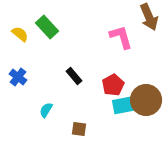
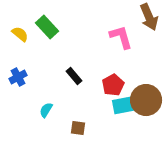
blue cross: rotated 24 degrees clockwise
brown square: moved 1 px left, 1 px up
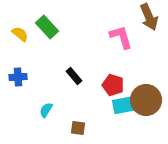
blue cross: rotated 24 degrees clockwise
red pentagon: rotated 25 degrees counterclockwise
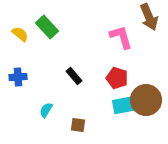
red pentagon: moved 4 px right, 7 px up
brown square: moved 3 px up
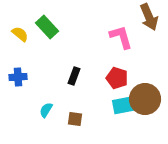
black rectangle: rotated 60 degrees clockwise
brown circle: moved 1 px left, 1 px up
brown square: moved 3 px left, 6 px up
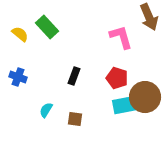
blue cross: rotated 24 degrees clockwise
brown circle: moved 2 px up
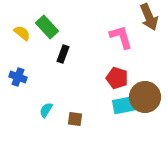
yellow semicircle: moved 2 px right, 1 px up
black rectangle: moved 11 px left, 22 px up
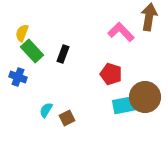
brown arrow: rotated 148 degrees counterclockwise
green rectangle: moved 15 px left, 24 px down
yellow semicircle: rotated 108 degrees counterclockwise
pink L-shape: moved 5 px up; rotated 28 degrees counterclockwise
red pentagon: moved 6 px left, 4 px up
brown square: moved 8 px left, 1 px up; rotated 35 degrees counterclockwise
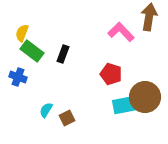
green rectangle: rotated 10 degrees counterclockwise
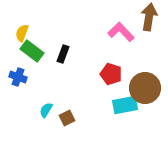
brown circle: moved 9 px up
